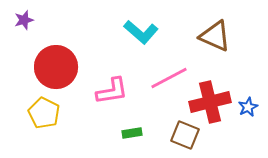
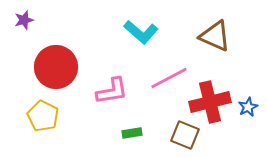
yellow pentagon: moved 1 px left, 3 px down
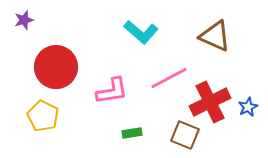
red cross: rotated 12 degrees counterclockwise
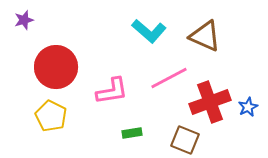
cyan L-shape: moved 8 px right, 1 px up
brown triangle: moved 10 px left
red cross: rotated 6 degrees clockwise
yellow pentagon: moved 8 px right
brown square: moved 5 px down
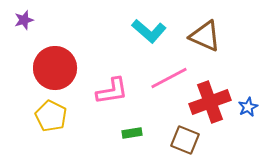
red circle: moved 1 px left, 1 px down
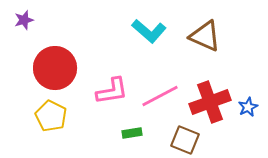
pink line: moved 9 px left, 18 px down
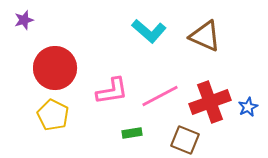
yellow pentagon: moved 2 px right, 1 px up
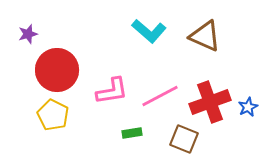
purple star: moved 4 px right, 14 px down
red circle: moved 2 px right, 2 px down
brown square: moved 1 px left, 1 px up
